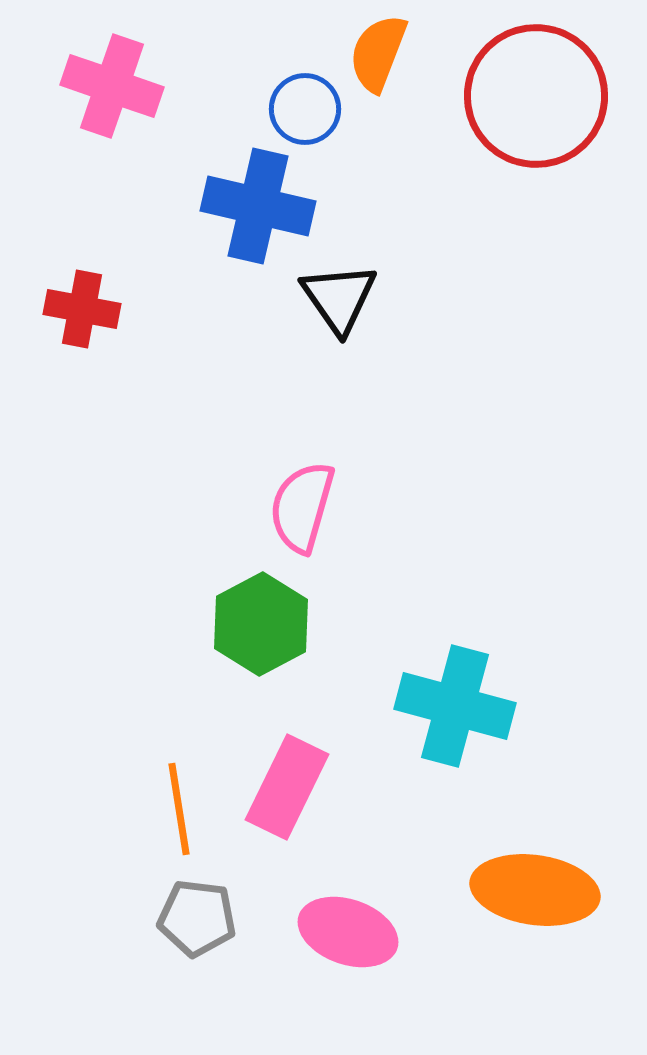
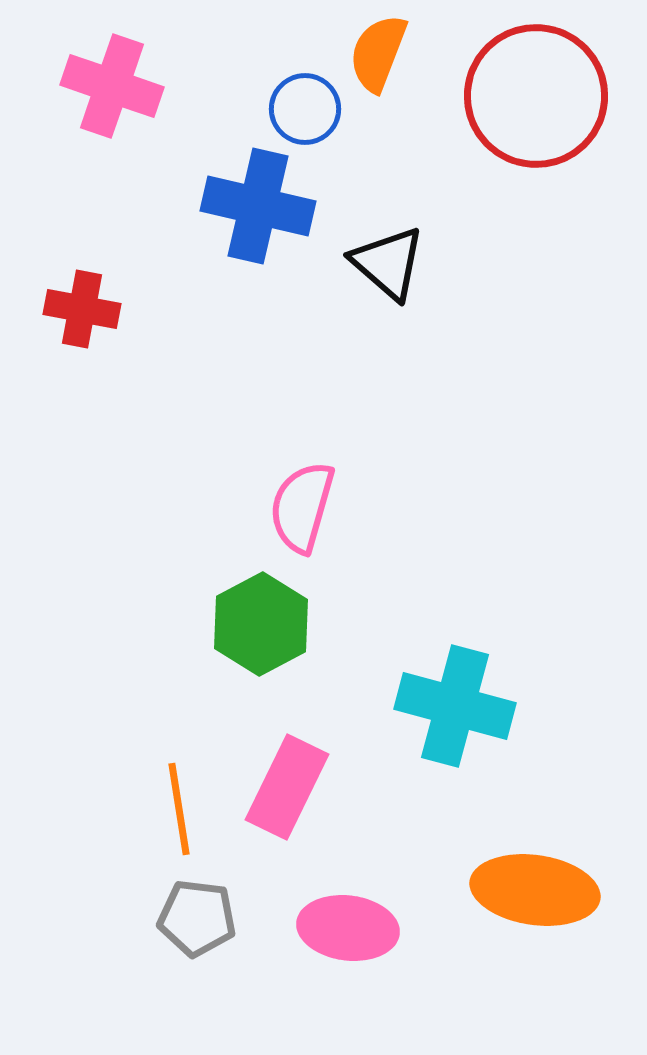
black triangle: moved 49 px right, 35 px up; rotated 14 degrees counterclockwise
pink ellipse: moved 4 px up; rotated 12 degrees counterclockwise
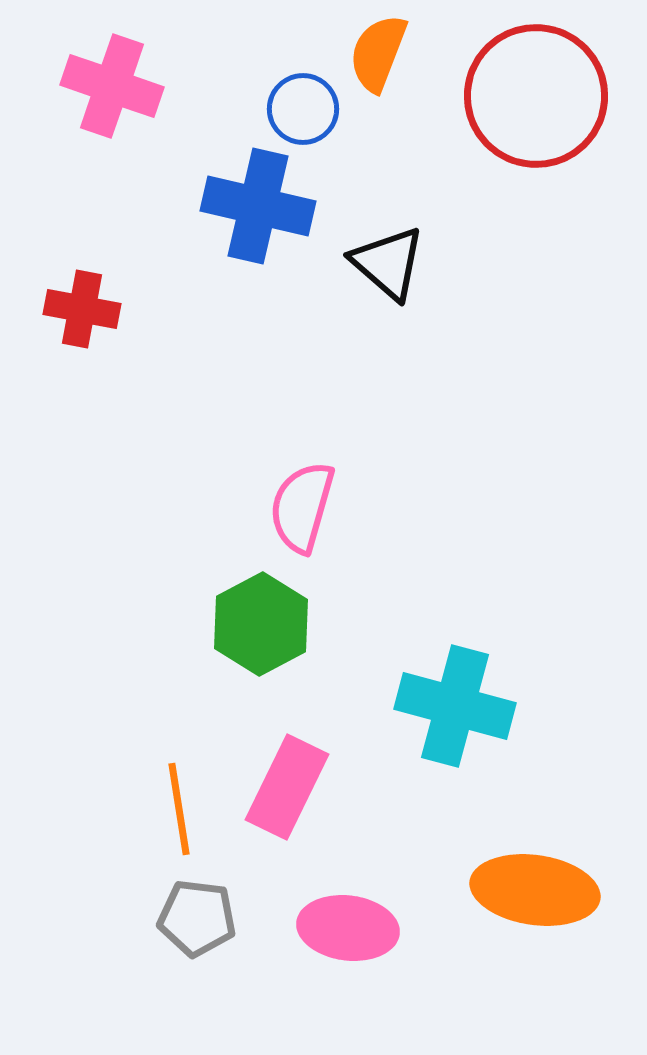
blue circle: moved 2 px left
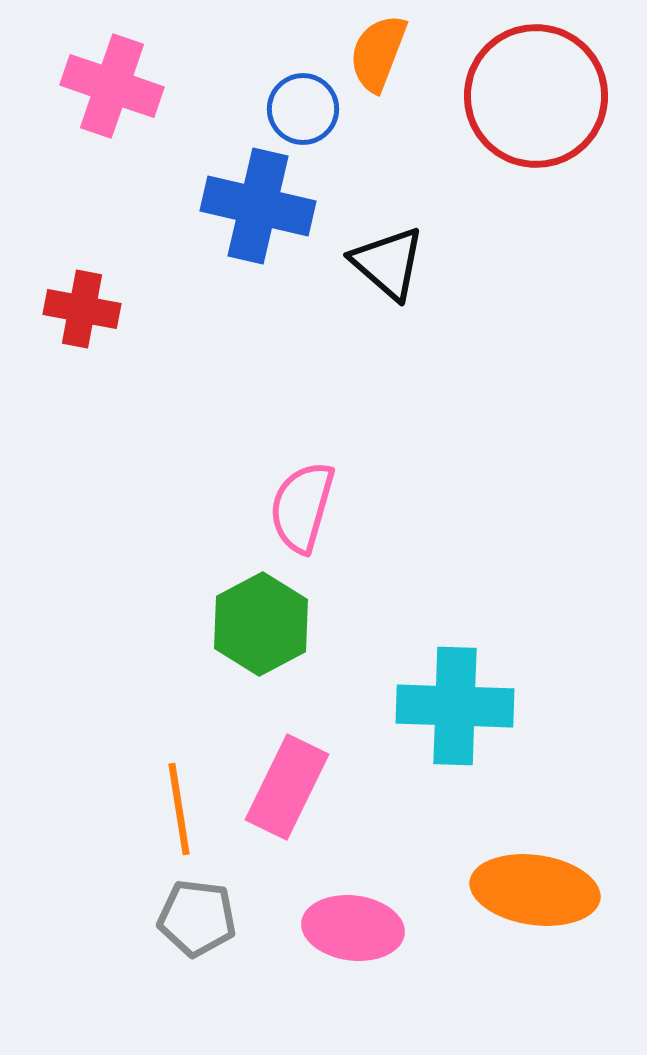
cyan cross: rotated 13 degrees counterclockwise
pink ellipse: moved 5 px right
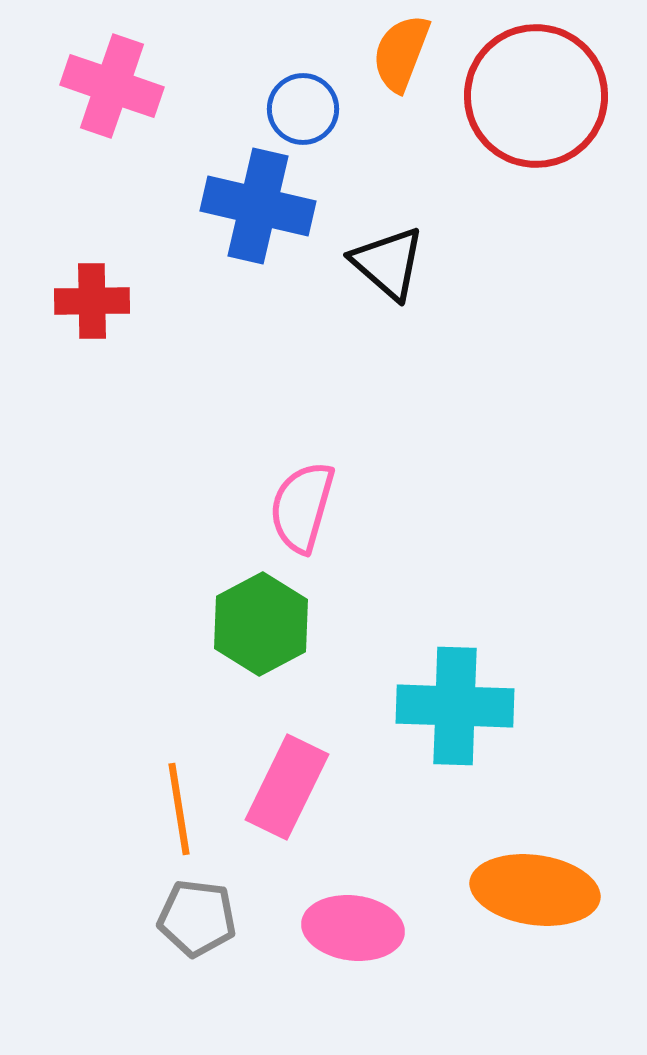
orange semicircle: moved 23 px right
red cross: moved 10 px right, 8 px up; rotated 12 degrees counterclockwise
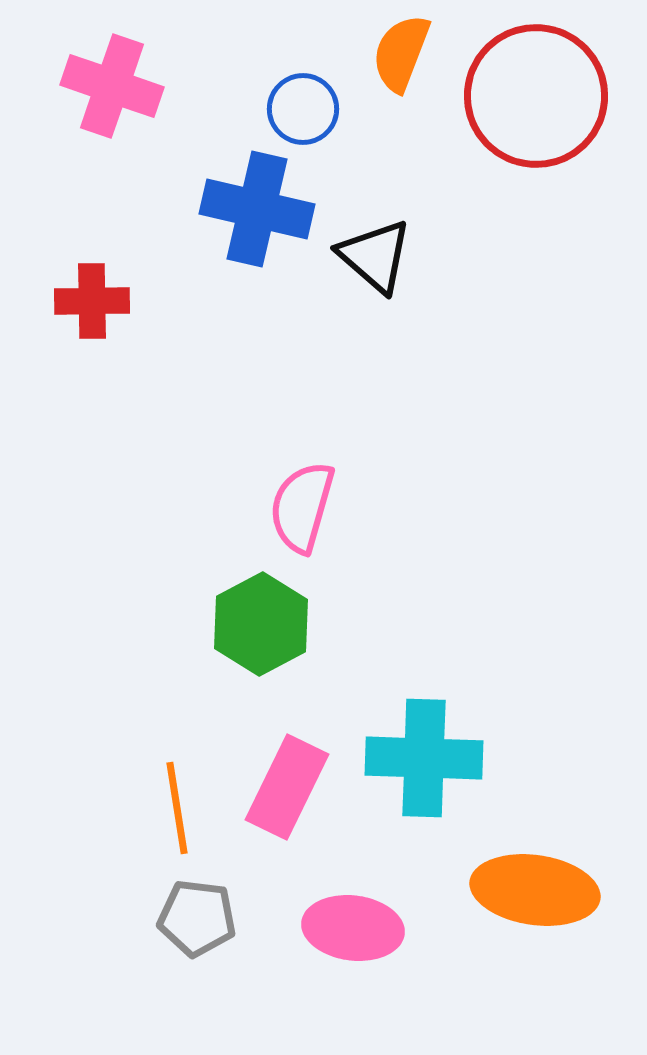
blue cross: moved 1 px left, 3 px down
black triangle: moved 13 px left, 7 px up
cyan cross: moved 31 px left, 52 px down
orange line: moved 2 px left, 1 px up
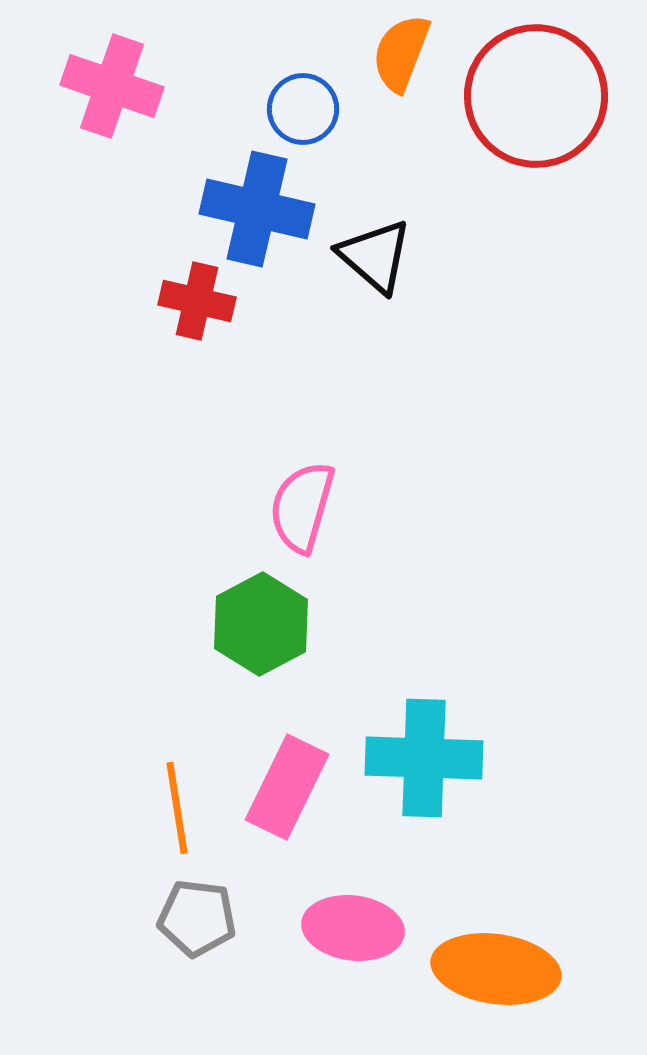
red cross: moved 105 px right; rotated 14 degrees clockwise
orange ellipse: moved 39 px left, 79 px down
